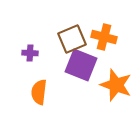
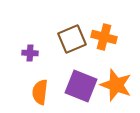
purple square: moved 21 px down
orange semicircle: moved 1 px right
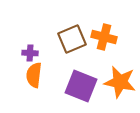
orange star: moved 4 px right, 3 px up; rotated 8 degrees counterclockwise
orange semicircle: moved 6 px left, 17 px up
